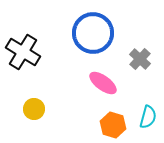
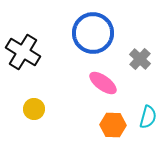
orange hexagon: rotated 15 degrees counterclockwise
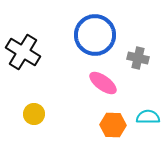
blue circle: moved 2 px right, 2 px down
gray cross: moved 2 px left, 1 px up; rotated 30 degrees counterclockwise
yellow circle: moved 5 px down
cyan semicircle: rotated 105 degrees counterclockwise
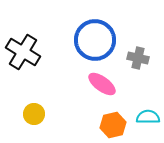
blue circle: moved 5 px down
pink ellipse: moved 1 px left, 1 px down
orange hexagon: rotated 15 degrees counterclockwise
